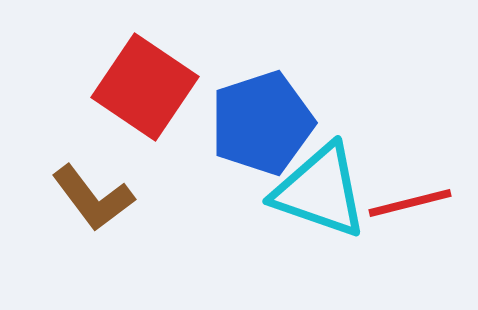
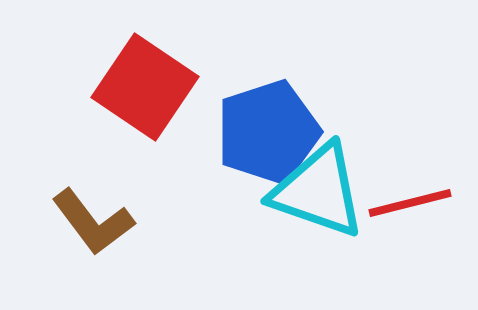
blue pentagon: moved 6 px right, 9 px down
cyan triangle: moved 2 px left
brown L-shape: moved 24 px down
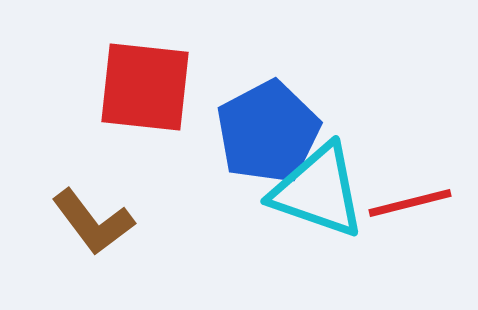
red square: rotated 28 degrees counterclockwise
blue pentagon: rotated 10 degrees counterclockwise
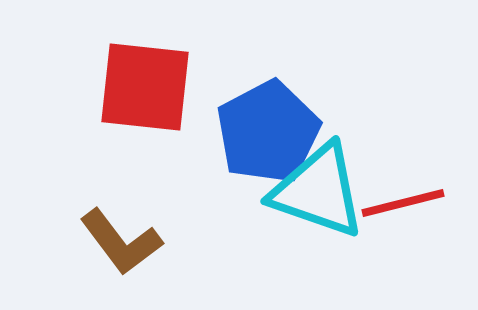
red line: moved 7 px left
brown L-shape: moved 28 px right, 20 px down
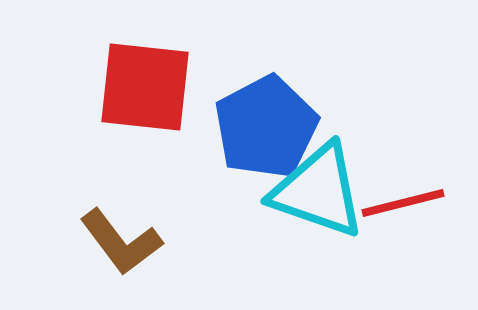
blue pentagon: moved 2 px left, 5 px up
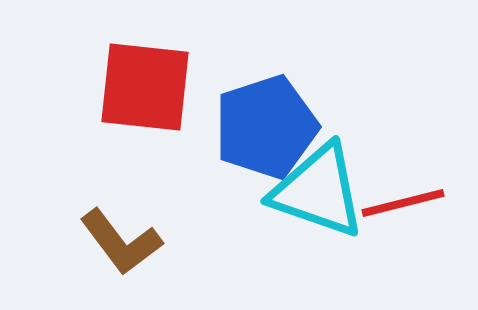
blue pentagon: rotated 10 degrees clockwise
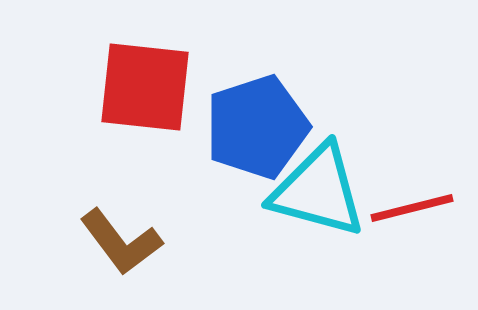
blue pentagon: moved 9 px left
cyan triangle: rotated 4 degrees counterclockwise
red line: moved 9 px right, 5 px down
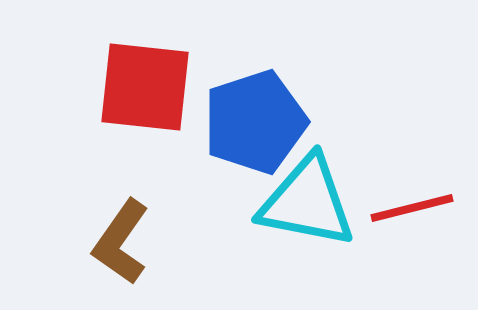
blue pentagon: moved 2 px left, 5 px up
cyan triangle: moved 11 px left, 11 px down; rotated 4 degrees counterclockwise
brown L-shape: rotated 72 degrees clockwise
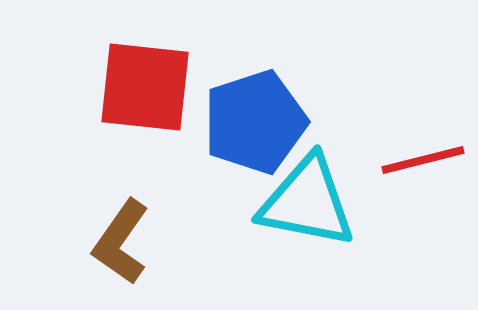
red line: moved 11 px right, 48 px up
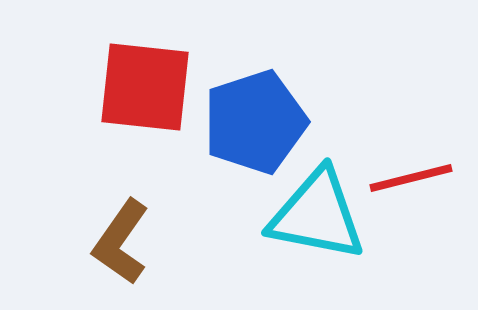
red line: moved 12 px left, 18 px down
cyan triangle: moved 10 px right, 13 px down
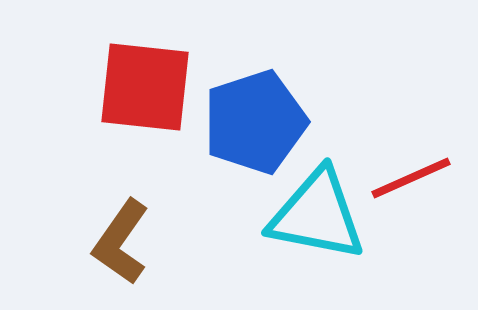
red line: rotated 10 degrees counterclockwise
